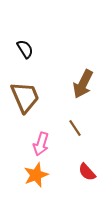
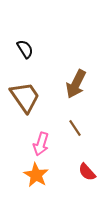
brown arrow: moved 7 px left
brown trapezoid: rotated 12 degrees counterclockwise
orange star: rotated 20 degrees counterclockwise
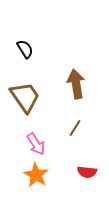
brown arrow: rotated 144 degrees clockwise
brown line: rotated 66 degrees clockwise
pink arrow: moved 5 px left; rotated 50 degrees counterclockwise
red semicircle: rotated 42 degrees counterclockwise
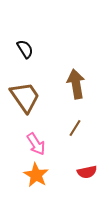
red semicircle: rotated 18 degrees counterclockwise
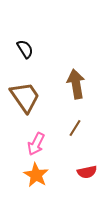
pink arrow: rotated 60 degrees clockwise
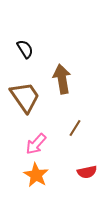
brown arrow: moved 14 px left, 5 px up
pink arrow: rotated 15 degrees clockwise
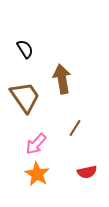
orange star: moved 1 px right, 1 px up
